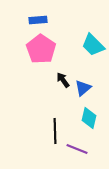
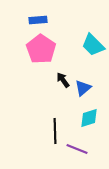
cyan diamond: rotated 60 degrees clockwise
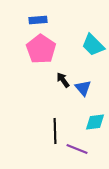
blue triangle: rotated 30 degrees counterclockwise
cyan diamond: moved 6 px right, 4 px down; rotated 10 degrees clockwise
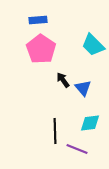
cyan diamond: moved 5 px left, 1 px down
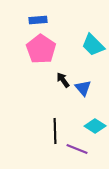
cyan diamond: moved 5 px right, 3 px down; rotated 40 degrees clockwise
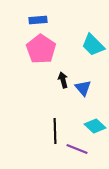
black arrow: rotated 21 degrees clockwise
cyan diamond: rotated 10 degrees clockwise
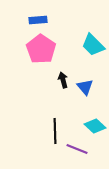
blue triangle: moved 2 px right, 1 px up
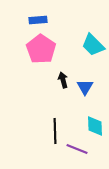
blue triangle: rotated 12 degrees clockwise
cyan diamond: rotated 45 degrees clockwise
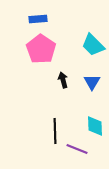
blue rectangle: moved 1 px up
blue triangle: moved 7 px right, 5 px up
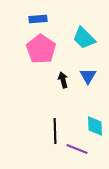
cyan trapezoid: moved 9 px left, 7 px up
blue triangle: moved 4 px left, 6 px up
